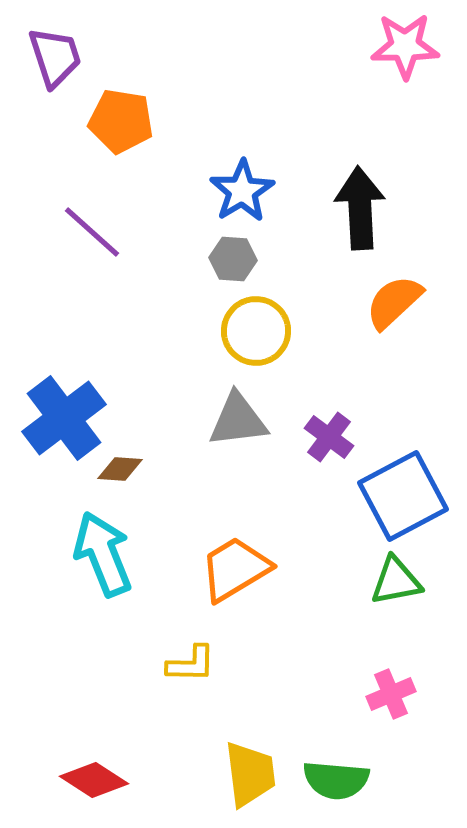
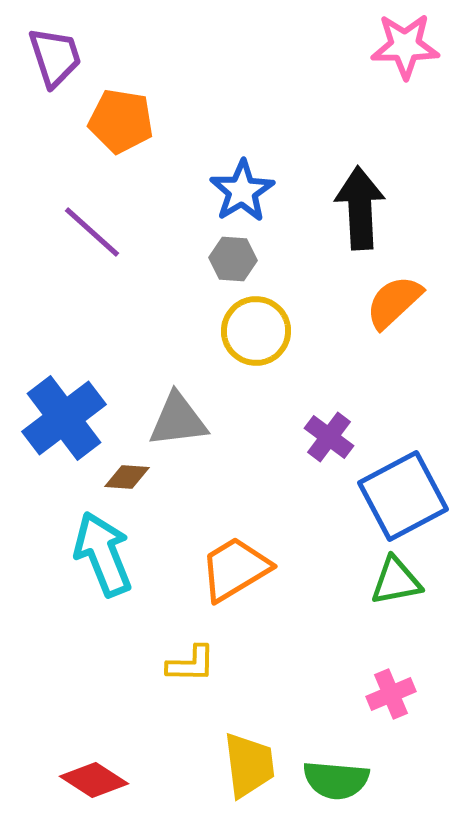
gray triangle: moved 60 px left
brown diamond: moved 7 px right, 8 px down
yellow trapezoid: moved 1 px left, 9 px up
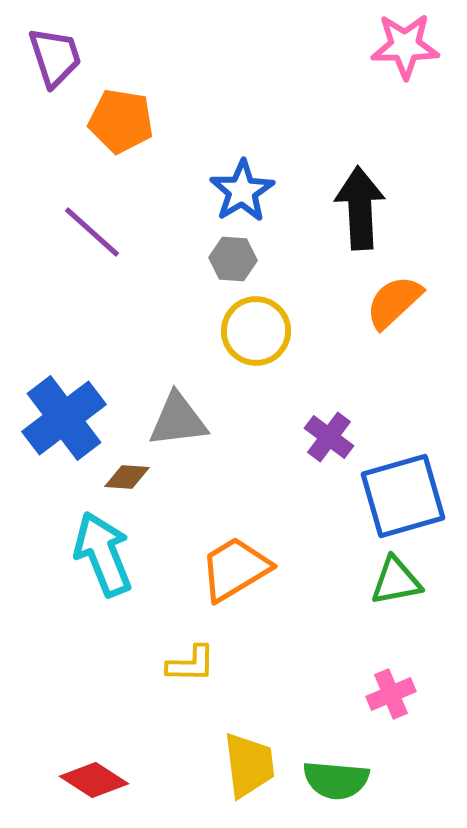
blue square: rotated 12 degrees clockwise
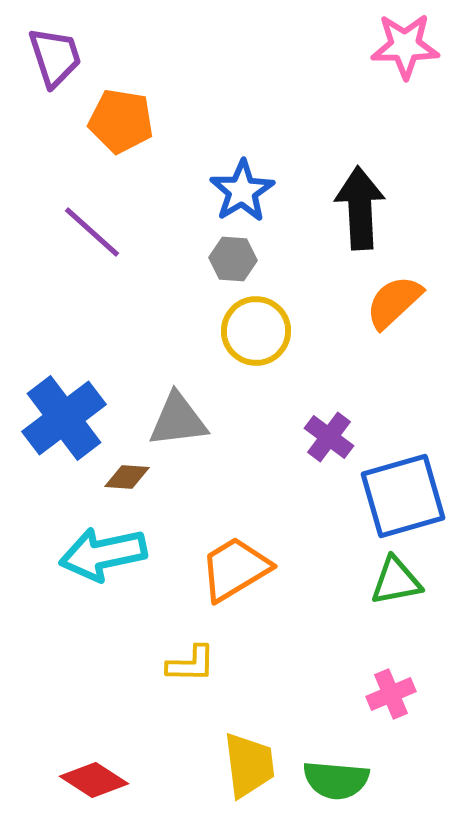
cyan arrow: rotated 80 degrees counterclockwise
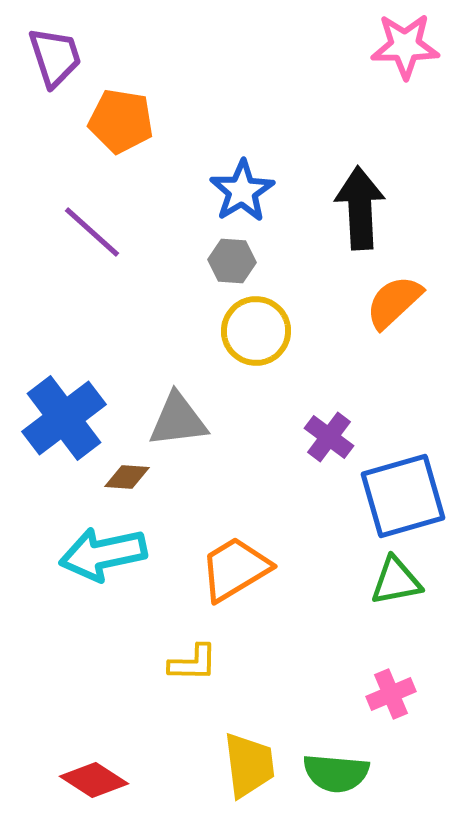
gray hexagon: moved 1 px left, 2 px down
yellow L-shape: moved 2 px right, 1 px up
green semicircle: moved 7 px up
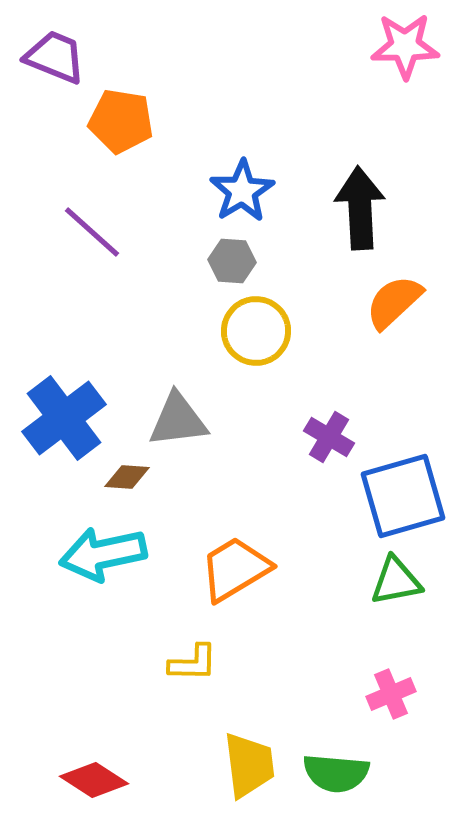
purple trapezoid: rotated 50 degrees counterclockwise
purple cross: rotated 6 degrees counterclockwise
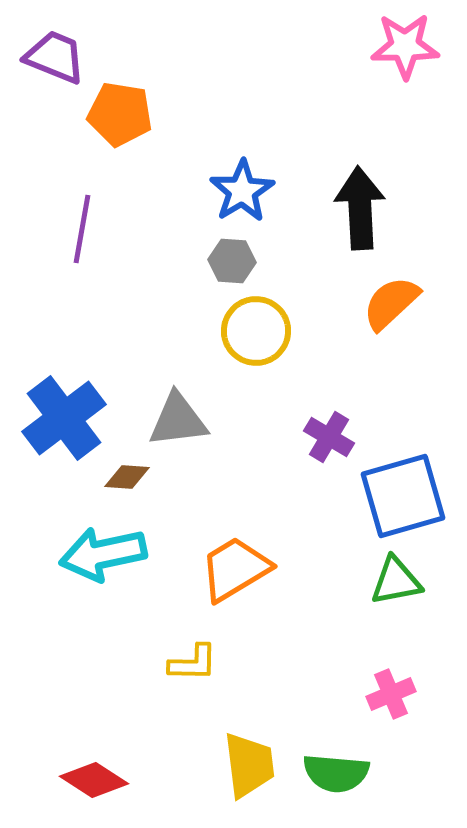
orange pentagon: moved 1 px left, 7 px up
purple line: moved 10 px left, 3 px up; rotated 58 degrees clockwise
orange semicircle: moved 3 px left, 1 px down
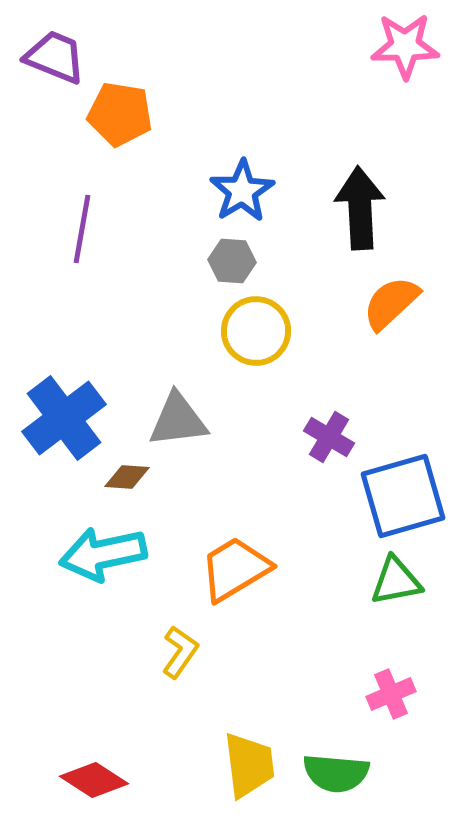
yellow L-shape: moved 13 px left, 11 px up; rotated 56 degrees counterclockwise
